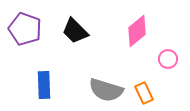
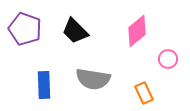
gray semicircle: moved 13 px left, 11 px up; rotated 8 degrees counterclockwise
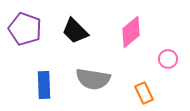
pink diamond: moved 6 px left, 1 px down
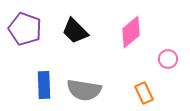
gray semicircle: moved 9 px left, 11 px down
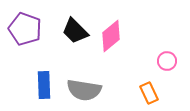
pink diamond: moved 20 px left, 4 px down
pink circle: moved 1 px left, 2 px down
orange rectangle: moved 5 px right
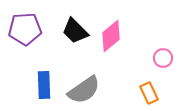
purple pentagon: rotated 24 degrees counterclockwise
pink circle: moved 4 px left, 3 px up
gray semicircle: rotated 44 degrees counterclockwise
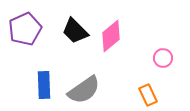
purple pentagon: rotated 20 degrees counterclockwise
orange rectangle: moved 1 px left, 2 px down
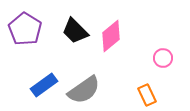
purple pentagon: rotated 16 degrees counterclockwise
blue rectangle: rotated 56 degrees clockwise
orange rectangle: moved 1 px left
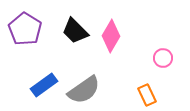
pink diamond: rotated 20 degrees counterclockwise
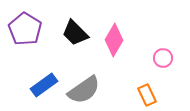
black trapezoid: moved 2 px down
pink diamond: moved 3 px right, 4 px down
